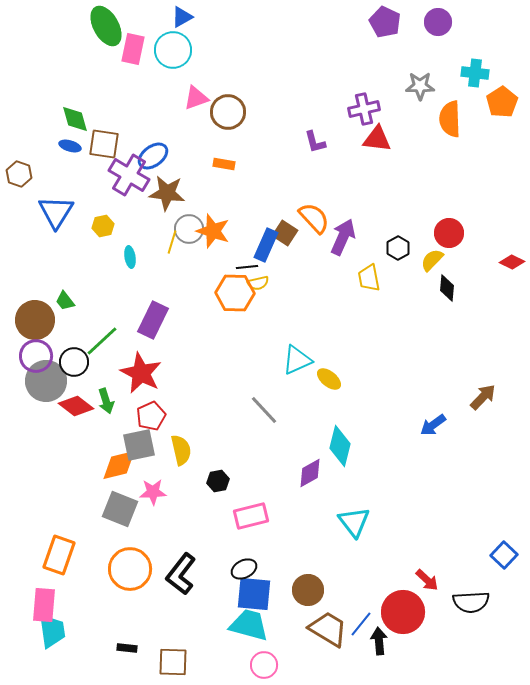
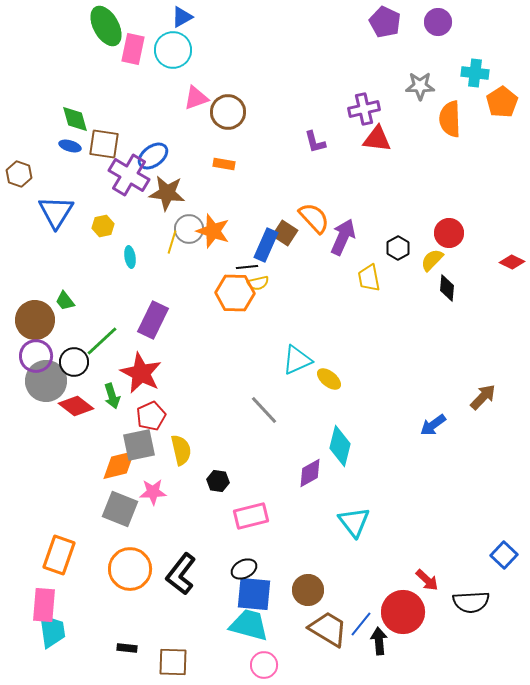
green arrow at (106, 401): moved 6 px right, 5 px up
black hexagon at (218, 481): rotated 20 degrees clockwise
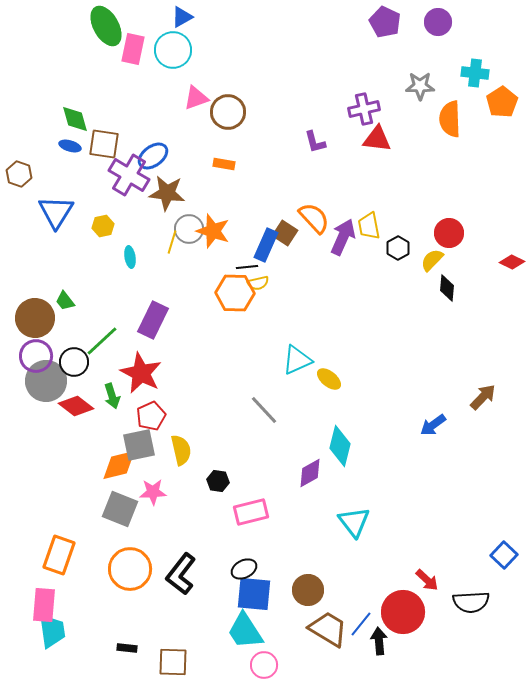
yellow trapezoid at (369, 278): moved 52 px up
brown circle at (35, 320): moved 2 px up
pink rectangle at (251, 516): moved 4 px up
cyan trapezoid at (249, 625): moved 4 px left, 6 px down; rotated 138 degrees counterclockwise
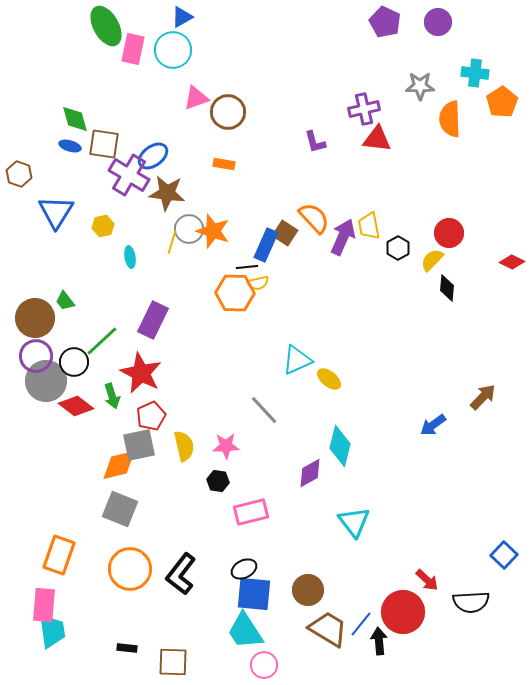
yellow semicircle at (181, 450): moved 3 px right, 4 px up
pink star at (153, 492): moved 73 px right, 46 px up
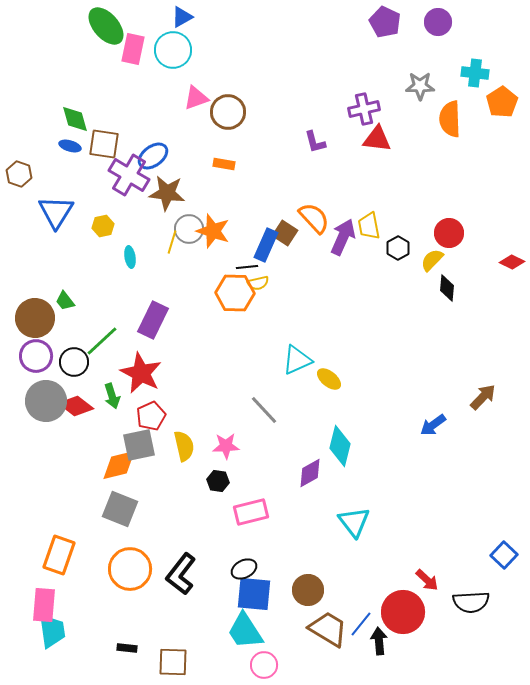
green ellipse at (106, 26): rotated 12 degrees counterclockwise
gray circle at (46, 381): moved 20 px down
